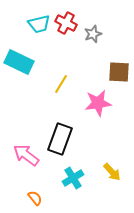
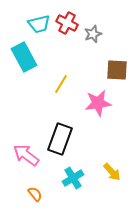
red cross: moved 1 px right
cyan rectangle: moved 5 px right, 5 px up; rotated 36 degrees clockwise
brown square: moved 2 px left, 2 px up
orange semicircle: moved 4 px up
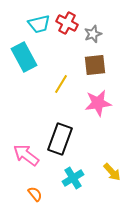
brown square: moved 22 px left, 5 px up; rotated 10 degrees counterclockwise
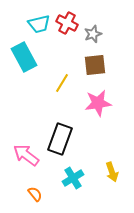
yellow line: moved 1 px right, 1 px up
yellow arrow: rotated 24 degrees clockwise
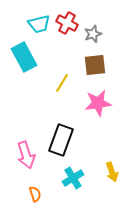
black rectangle: moved 1 px right, 1 px down
pink arrow: rotated 144 degrees counterclockwise
orange semicircle: rotated 21 degrees clockwise
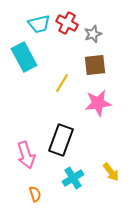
yellow arrow: moved 1 px left; rotated 18 degrees counterclockwise
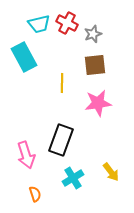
yellow line: rotated 30 degrees counterclockwise
